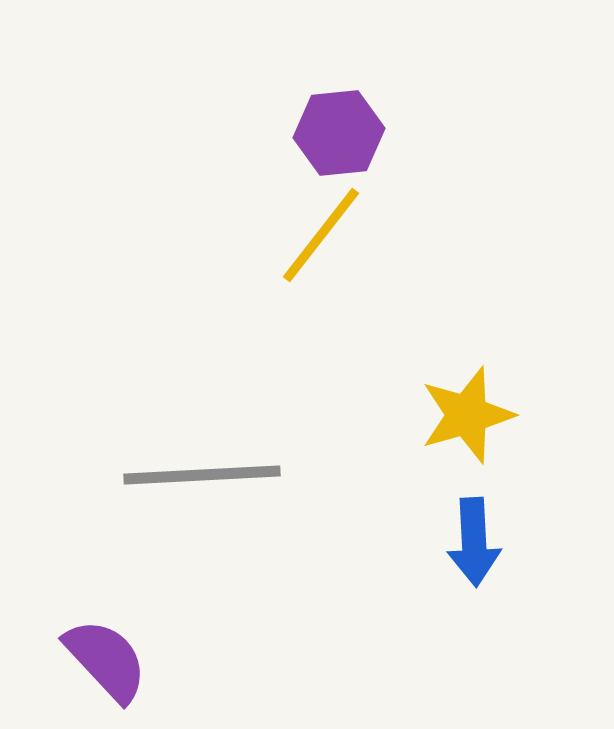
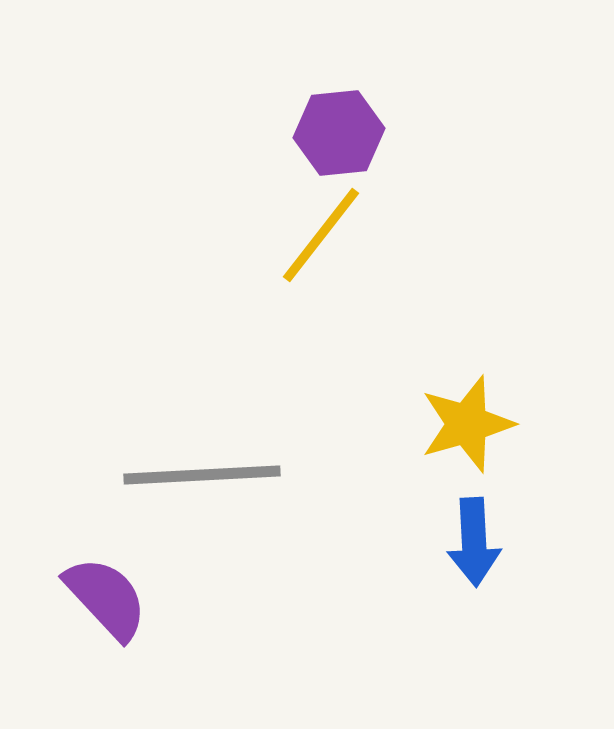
yellow star: moved 9 px down
purple semicircle: moved 62 px up
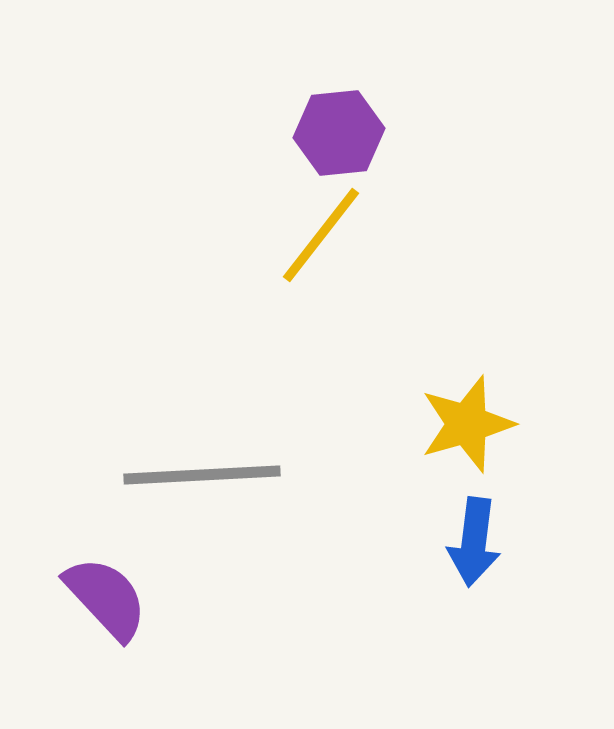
blue arrow: rotated 10 degrees clockwise
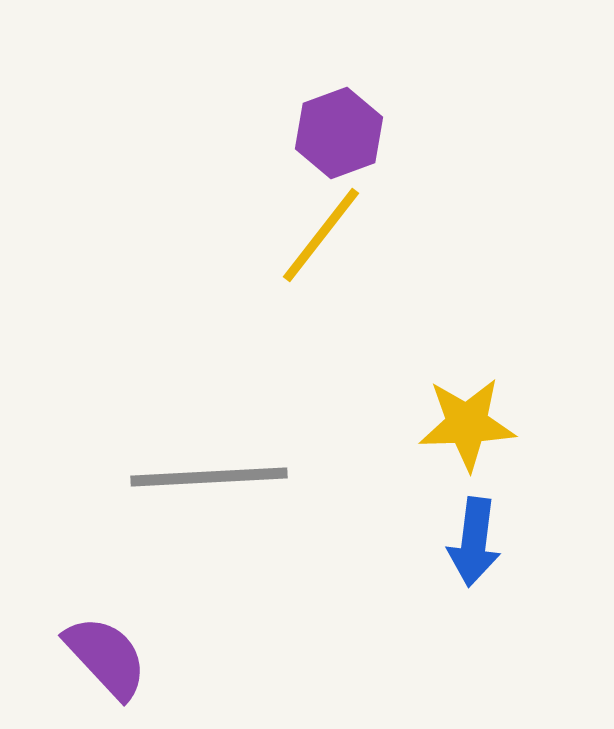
purple hexagon: rotated 14 degrees counterclockwise
yellow star: rotated 14 degrees clockwise
gray line: moved 7 px right, 2 px down
purple semicircle: moved 59 px down
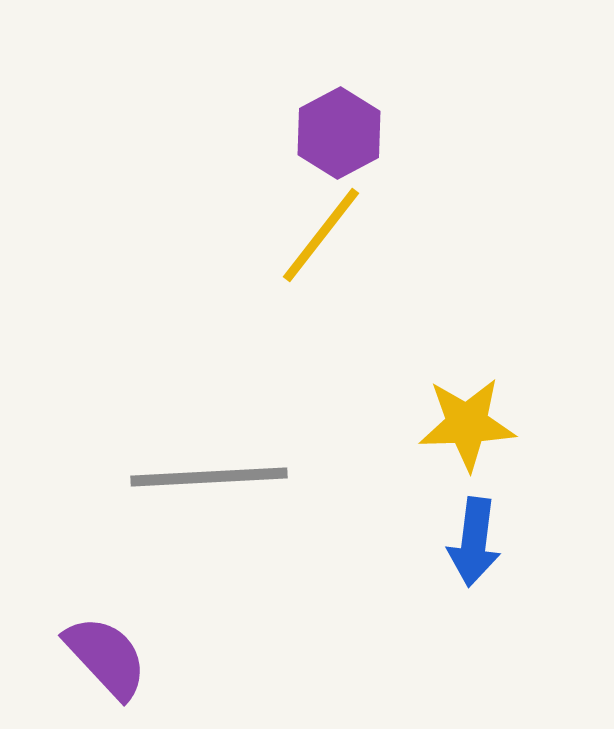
purple hexagon: rotated 8 degrees counterclockwise
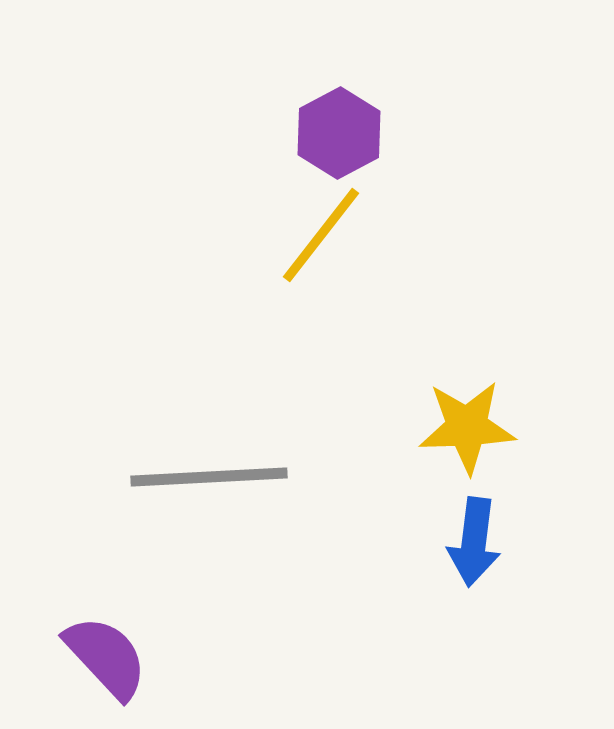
yellow star: moved 3 px down
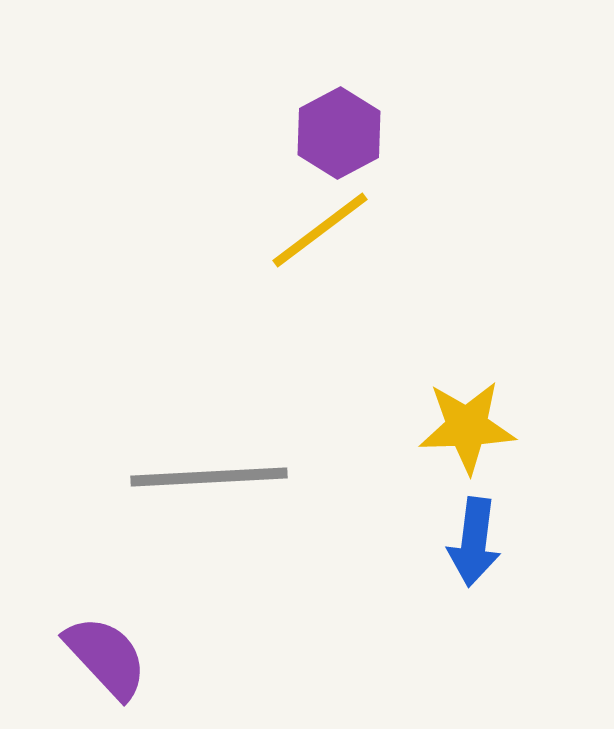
yellow line: moved 1 px left, 5 px up; rotated 15 degrees clockwise
